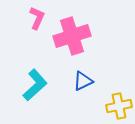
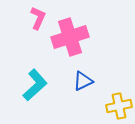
pink L-shape: moved 1 px right
pink cross: moved 2 px left, 1 px down
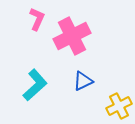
pink L-shape: moved 1 px left, 1 px down
pink cross: moved 2 px right, 1 px up; rotated 9 degrees counterclockwise
yellow cross: rotated 15 degrees counterclockwise
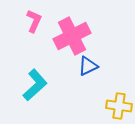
pink L-shape: moved 3 px left, 2 px down
blue triangle: moved 5 px right, 15 px up
yellow cross: rotated 35 degrees clockwise
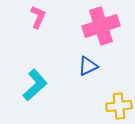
pink L-shape: moved 4 px right, 4 px up
pink cross: moved 29 px right, 10 px up; rotated 9 degrees clockwise
yellow cross: rotated 15 degrees counterclockwise
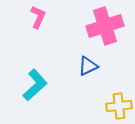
pink cross: moved 4 px right
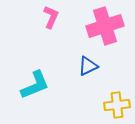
pink L-shape: moved 13 px right
cyan L-shape: rotated 20 degrees clockwise
yellow cross: moved 2 px left, 1 px up
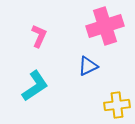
pink L-shape: moved 12 px left, 19 px down
cyan L-shape: moved 1 px down; rotated 12 degrees counterclockwise
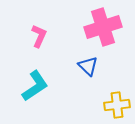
pink cross: moved 2 px left, 1 px down
blue triangle: rotated 50 degrees counterclockwise
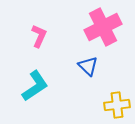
pink cross: rotated 9 degrees counterclockwise
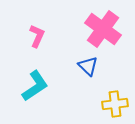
pink cross: moved 2 px down; rotated 27 degrees counterclockwise
pink L-shape: moved 2 px left
yellow cross: moved 2 px left, 1 px up
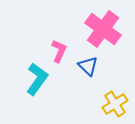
pink L-shape: moved 22 px right, 15 px down
cyan L-shape: moved 2 px right, 7 px up; rotated 20 degrees counterclockwise
yellow cross: rotated 25 degrees counterclockwise
